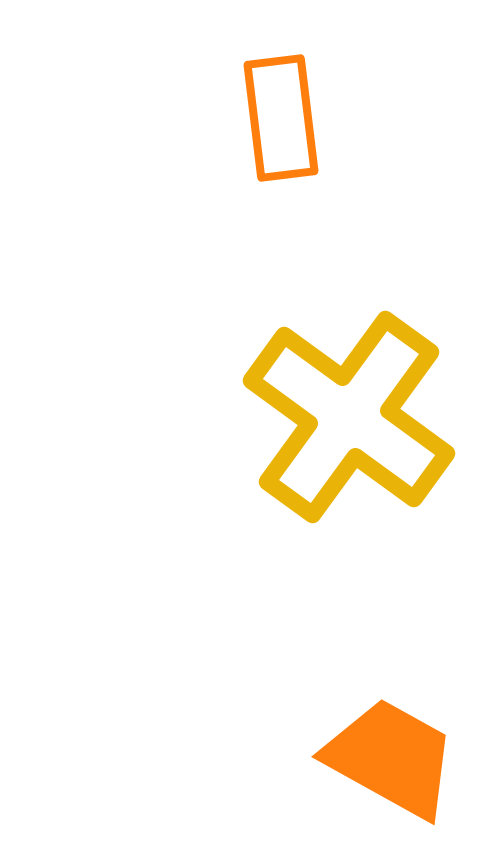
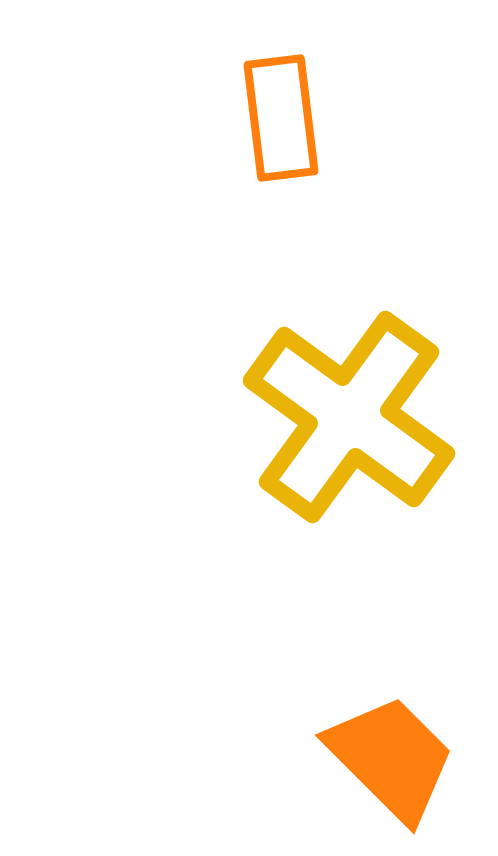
orange trapezoid: rotated 16 degrees clockwise
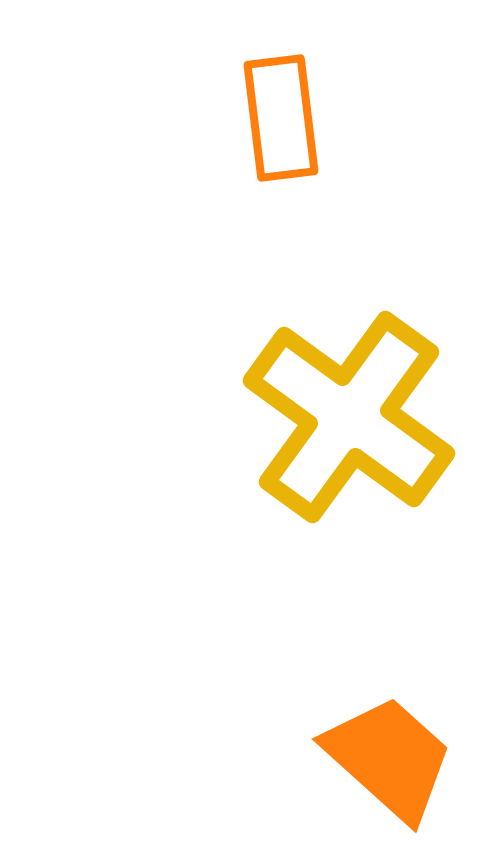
orange trapezoid: moved 2 px left; rotated 3 degrees counterclockwise
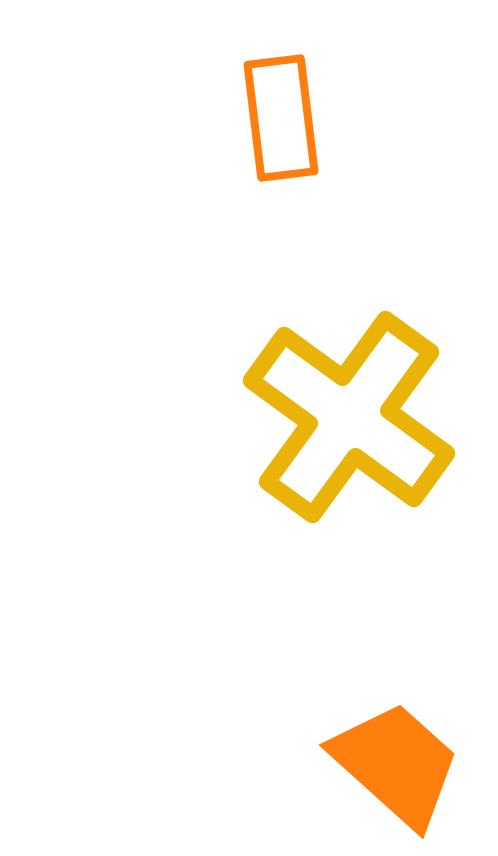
orange trapezoid: moved 7 px right, 6 px down
